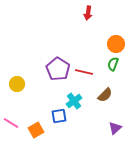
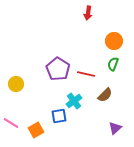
orange circle: moved 2 px left, 3 px up
red line: moved 2 px right, 2 px down
yellow circle: moved 1 px left
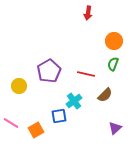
purple pentagon: moved 9 px left, 2 px down; rotated 10 degrees clockwise
yellow circle: moved 3 px right, 2 px down
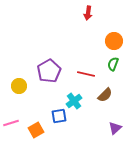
pink line: rotated 49 degrees counterclockwise
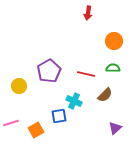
green semicircle: moved 4 px down; rotated 72 degrees clockwise
cyan cross: rotated 28 degrees counterclockwise
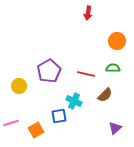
orange circle: moved 3 px right
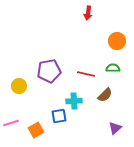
purple pentagon: rotated 20 degrees clockwise
cyan cross: rotated 28 degrees counterclockwise
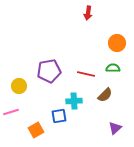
orange circle: moved 2 px down
pink line: moved 11 px up
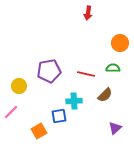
orange circle: moved 3 px right
pink line: rotated 28 degrees counterclockwise
orange square: moved 3 px right, 1 px down
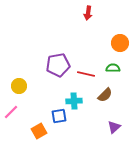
purple pentagon: moved 9 px right, 6 px up
purple triangle: moved 1 px left, 1 px up
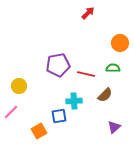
red arrow: rotated 144 degrees counterclockwise
